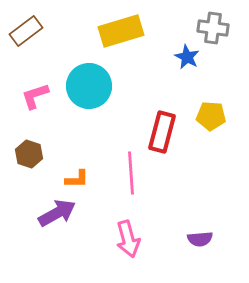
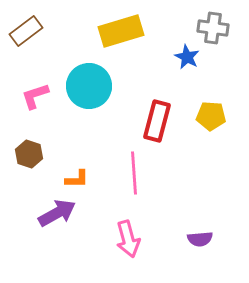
red rectangle: moved 5 px left, 11 px up
pink line: moved 3 px right
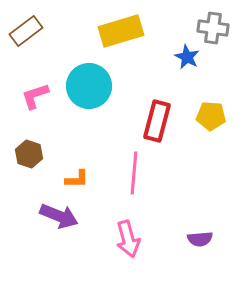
pink line: rotated 9 degrees clockwise
purple arrow: moved 2 px right, 3 px down; rotated 51 degrees clockwise
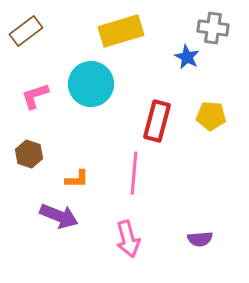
cyan circle: moved 2 px right, 2 px up
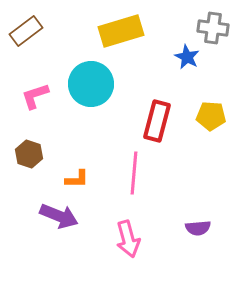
purple semicircle: moved 2 px left, 11 px up
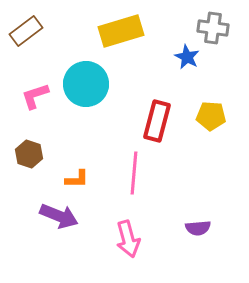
cyan circle: moved 5 px left
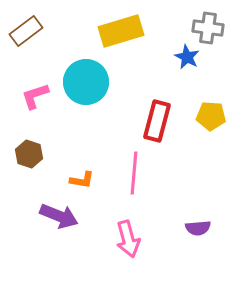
gray cross: moved 5 px left
cyan circle: moved 2 px up
orange L-shape: moved 5 px right, 1 px down; rotated 10 degrees clockwise
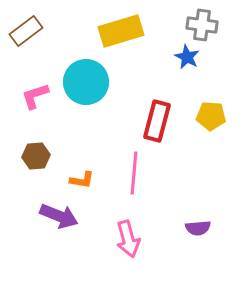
gray cross: moved 6 px left, 3 px up
brown hexagon: moved 7 px right, 2 px down; rotated 24 degrees counterclockwise
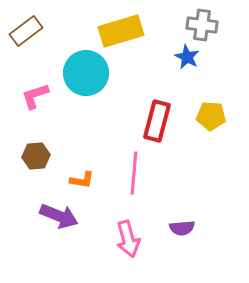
cyan circle: moved 9 px up
purple semicircle: moved 16 px left
